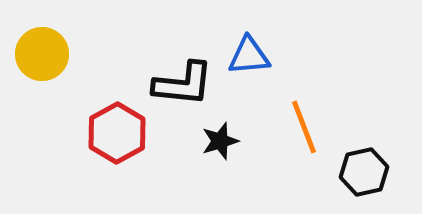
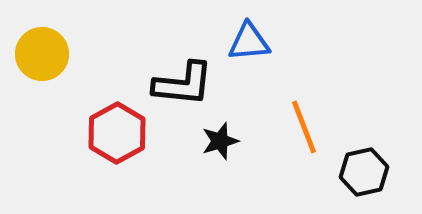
blue triangle: moved 14 px up
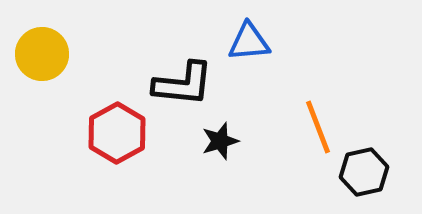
orange line: moved 14 px right
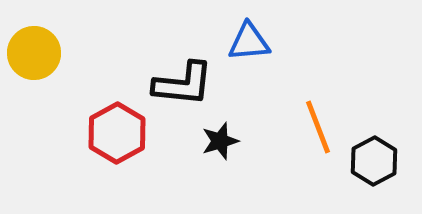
yellow circle: moved 8 px left, 1 px up
black hexagon: moved 10 px right, 11 px up; rotated 15 degrees counterclockwise
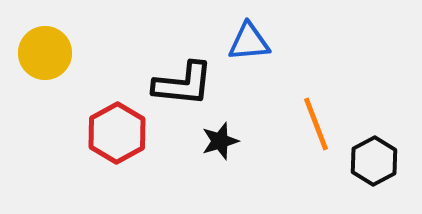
yellow circle: moved 11 px right
orange line: moved 2 px left, 3 px up
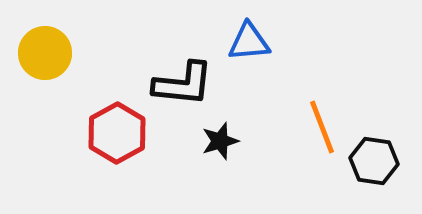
orange line: moved 6 px right, 3 px down
black hexagon: rotated 24 degrees counterclockwise
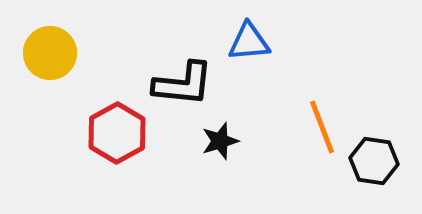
yellow circle: moved 5 px right
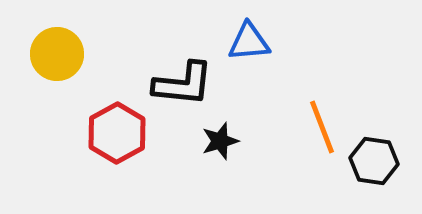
yellow circle: moved 7 px right, 1 px down
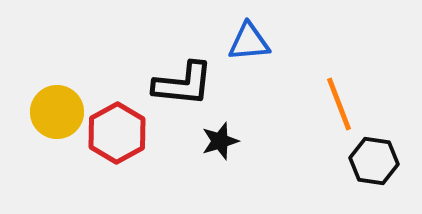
yellow circle: moved 58 px down
orange line: moved 17 px right, 23 px up
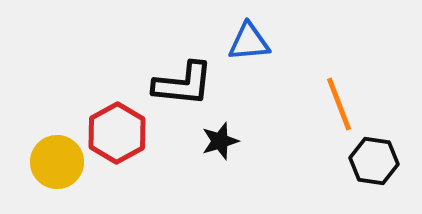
yellow circle: moved 50 px down
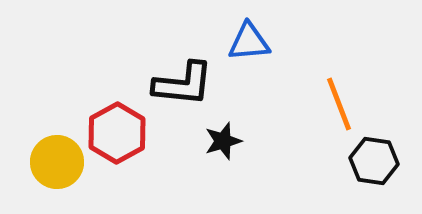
black star: moved 3 px right
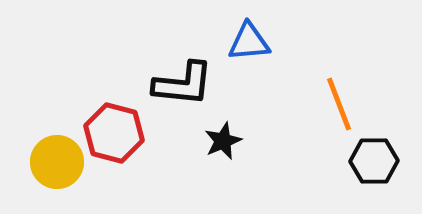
red hexagon: moved 3 px left; rotated 16 degrees counterclockwise
black star: rotated 6 degrees counterclockwise
black hexagon: rotated 9 degrees counterclockwise
